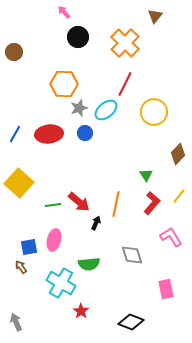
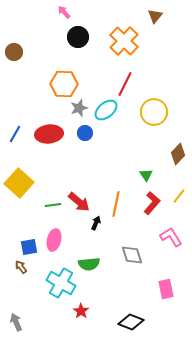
orange cross: moved 1 px left, 2 px up
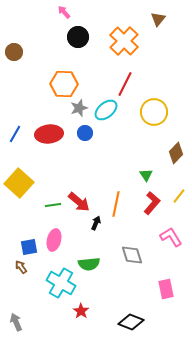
brown triangle: moved 3 px right, 3 px down
brown diamond: moved 2 px left, 1 px up
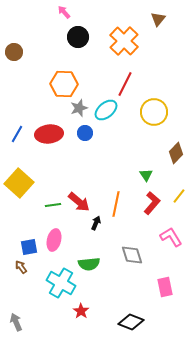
blue line: moved 2 px right
pink rectangle: moved 1 px left, 2 px up
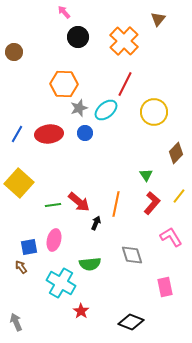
green semicircle: moved 1 px right
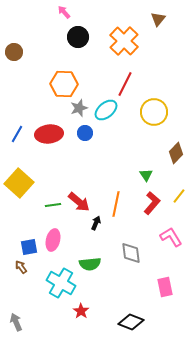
pink ellipse: moved 1 px left
gray diamond: moved 1 px left, 2 px up; rotated 10 degrees clockwise
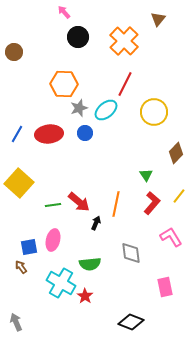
red star: moved 4 px right, 15 px up
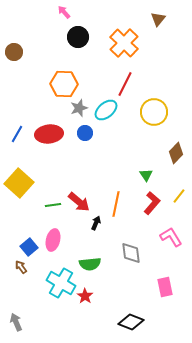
orange cross: moved 2 px down
blue square: rotated 30 degrees counterclockwise
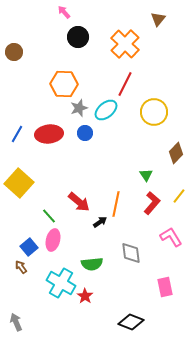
orange cross: moved 1 px right, 1 px down
green line: moved 4 px left, 11 px down; rotated 56 degrees clockwise
black arrow: moved 4 px right, 1 px up; rotated 32 degrees clockwise
green semicircle: moved 2 px right
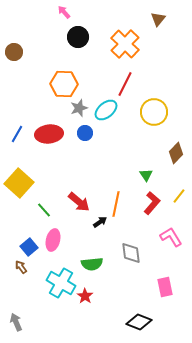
green line: moved 5 px left, 6 px up
black diamond: moved 8 px right
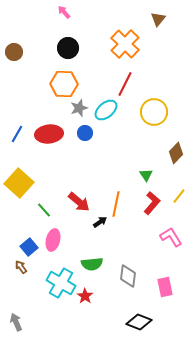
black circle: moved 10 px left, 11 px down
gray diamond: moved 3 px left, 23 px down; rotated 15 degrees clockwise
